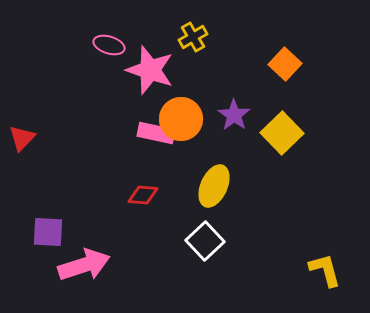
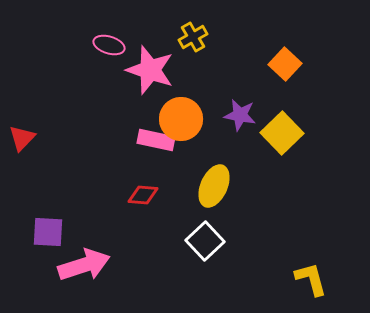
purple star: moved 6 px right; rotated 24 degrees counterclockwise
pink rectangle: moved 7 px down
yellow L-shape: moved 14 px left, 9 px down
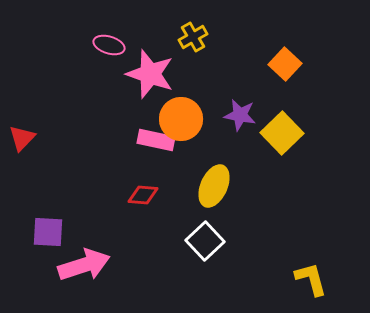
pink star: moved 4 px down
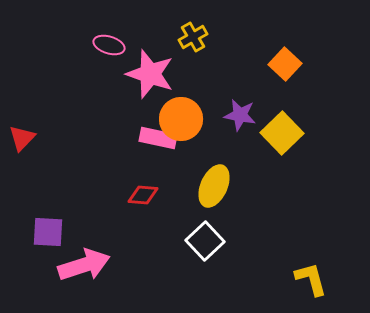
pink rectangle: moved 2 px right, 2 px up
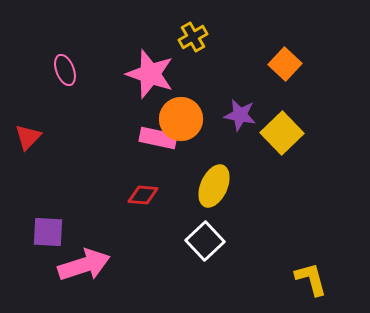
pink ellipse: moved 44 px left, 25 px down; rotated 52 degrees clockwise
red triangle: moved 6 px right, 1 px up
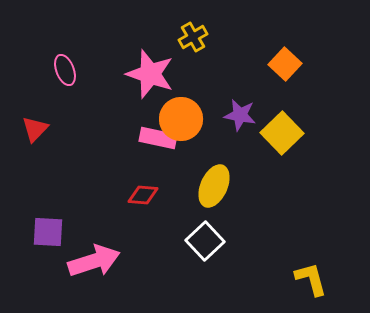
red triangle: moved 7 px right, 8 px up
pink arrow: moved 10 px right, 4 px up
